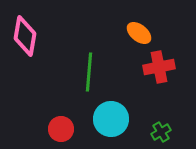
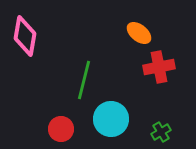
green line: moved 5 px left, 8 px down; rotated 9 degrees clockwise
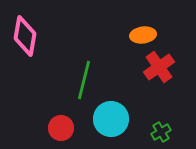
orange ellipse: moved 4 px right, 2 px down; rotated 45 degrees counterclockwise
red cross: rotated 24 degrees counterclockwise
red circle: moved 1 px up
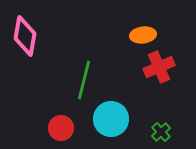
red cross: rotated 12 degrees clockwise
green cross: rotated 12 degrees counterclockwise
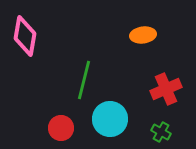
red cross: moved 7 px right, 22 px down
cyan circle: moved 1 px left
green cross: rotated 18 degrees counterclockwise
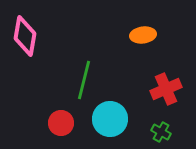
red circle: moved 5 px up
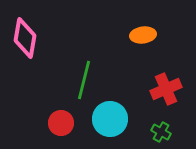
pink diamond: moved 2 px down
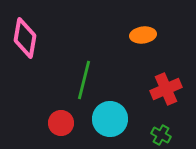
green cross: moved 3 px down
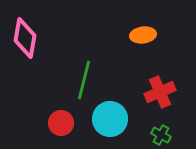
red cross: moved 6 px left, 3 px down
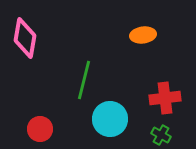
red cross: moved 5 px right, 6 px down; rotated 16 degrees clockwise
red circle: moved 21 px left, 6 px down
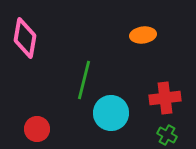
cyan circle: moved 1 px right, 6 px up
red circle: moved 3 px left
green cross: moved 6 px right
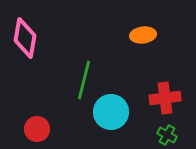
cyan circle: moved 1 px up
